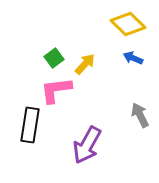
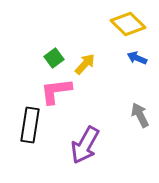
blue arrow: moved 4 px right
pink L-shape: moved 1 px down
purple arrow: moved 2 px left
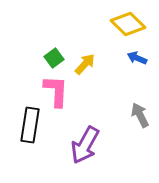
pink L-shape: rotated 100 degrees clockwise
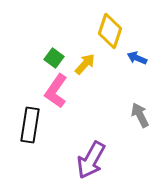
yellow diamond: moved 18 px left, 7 px down; rotated 64 degrees clockwise
green square: rotated 18 degrees counterclockwise
pink L-shape: rotated 148 degrees counterclockwise
purple arrow: moved 6 px right, 15 px down
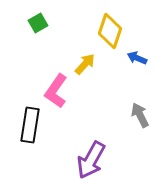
green square: moved 16 px left, 35 px up; rotated 24 degrees clockwise
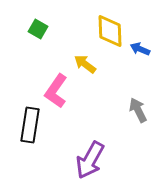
green square: moved 6 px down; rotated 30 degrees counterclockwise
yellow diamond: rotated 20 degrees counterclockwise
blue arrow: moved 3 px right, 9 px up
yellow arrow: rotated 95 degrees counterclockwise
gray arrow: moved 2 px left, 5 px up
purple arrow: moved 1 px left
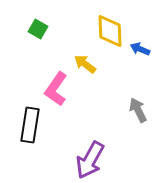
pink L-shape: moved 2 px up
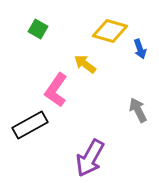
yellow diamond: rotated 72 degrees counterclockwise
blue arrow: rotated 132 degrees counterclockwise
pink L-shape: moved 1 px down
black rectangle: rotated 52 degrees clockwise
purple arrow: moved 2 px up
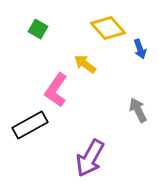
yellow diamond: moved 2 px left, 3 px up; rotated 32 degrees clockwise
